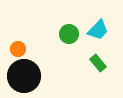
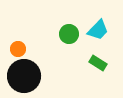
green rectangle: rotated 18 degrees counterclockwise
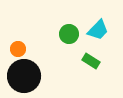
green rectangle: moved 7 px left, 2 px up
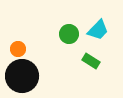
black circle: moved 2 px left
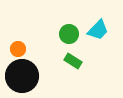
green rectangle: moved 18 px left
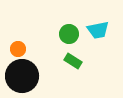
cyan trapezoid: rotated 35 degrees clockwise
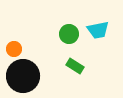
orange circle: moved 4 px left
green rectangle: moved 2 px right, 5 px down
black circle: moved 1 px right
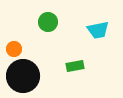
green circle: moved 21 px left, 12 px up
green rectangle: rotated 42 degrees counterclockwise
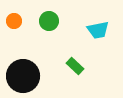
green circle: moved 1 px right, 1 px up
orange circle: moved 28 px up
green rectangle: rotated 54 degrees clockwise
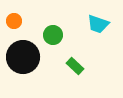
green circle: moved 4 px right, 14 px down
cyan trapezoid: moved 6 px up; rotated 30 degrees clockwise
black circle: moved 19 px up
